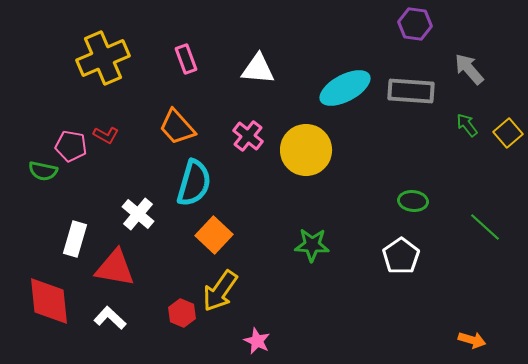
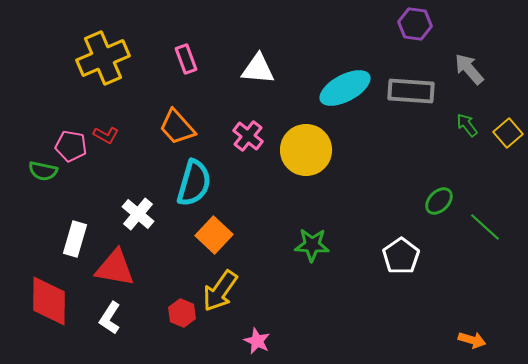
green ellipse: moved 26 px right; rotated 52 degrees counterclockwise
red diamond: rotated 6 degrees clockwise
white L-shape: rotated 100 degrees counterclockwise
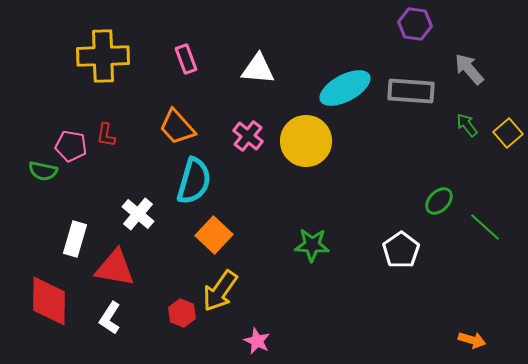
yellow cross: moved 2 px up; rotated 21 degrees clockwise
red L-shape: rotated 70 degrees clockwise
yellow circle: moved 9 px up
cyan semicircle: moved 2 px up
white pentagon: moved 6 px up
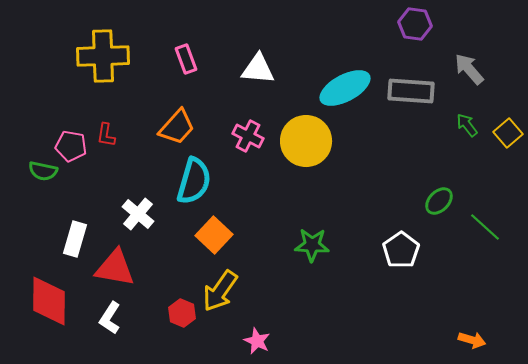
orange trapezoid: rotated 96 degrees counterclockwise
pink cross: rotated 12 degrees counterclockwise
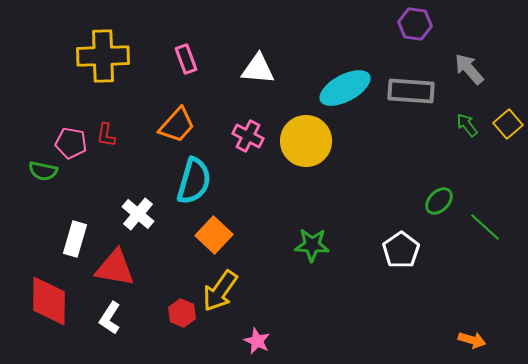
orange trapezoid: moved 2 px up
yellow square: moved 9 px up
pink pentagon: moved 3 px up
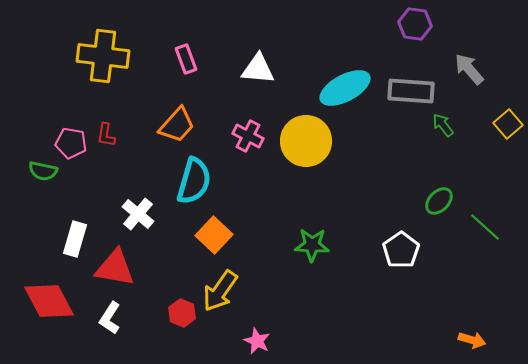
yellow cross: rotated 9 degrees clockwise
green arrow: moved 24 px left
red diamond: rotated 28 degrees counterclockwise
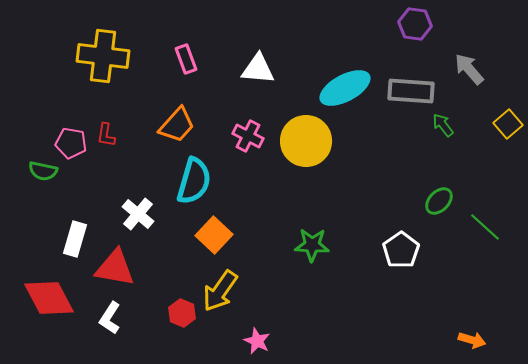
red diamond: moved 3 px up
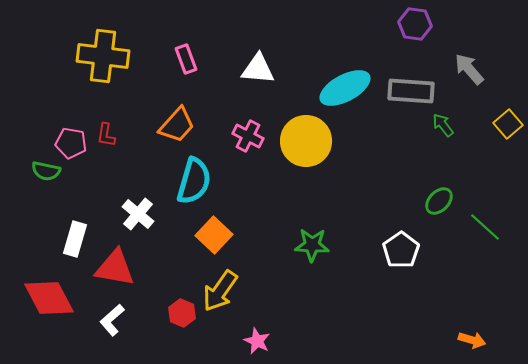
green semicircle: moved 3 px right
white L-shape: moved 2 px right, 2 px down; rotated 16 degrees clockwise
